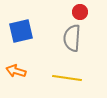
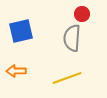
red circle: moved 2 px right, 2 px down
orange arrow: rotated 18 degrees counterclockwise
yellow line: rotated 28 degrees counterclockwise
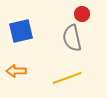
gray semicircle: rotated 16 degrees counterclockwise
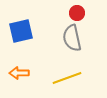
red circle: moved 5 px left, 1 px up
orange arrow: moved 3 px right, 2 px down
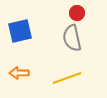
blue square: moved 1 px left
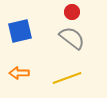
red circle: moved 5 px left, 1 px up
gray semicircle: rotated 140 degrees clockwise
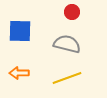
blue square: rotated 15 degrees clockwise
gray semicircle: moved 5 px left, 6 px down; rotated 24 degrees counterclockwise
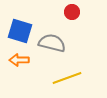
blue square: rotated 15 degrees clockwise
gray semicircle: moved 15 px left, 1 px up
orange arrow: moved 13 px up
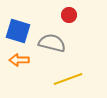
red circle: moved 3 px left, 3 px down
blue square: moved 2 px left
yellow line: moved 1 px right, 1 px down
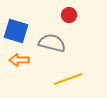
blue square: moved 2 px left
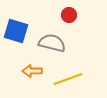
orange arrow: moved 13 px right, 11 px down
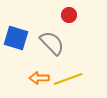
blue square: moved 7 px down
gray semicircle: rotated 32 degrees clockwise
orange arrow: moved 7 px right, 7 px down
